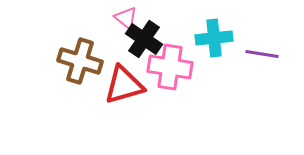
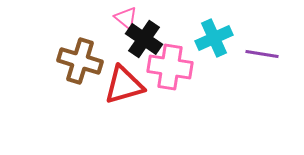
cyan cross: rotated 18 degrees counterclockwise
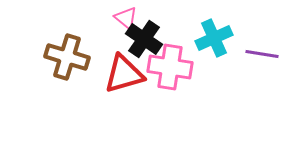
brown cross: moved 13 px left, 4 px up
red triangle: moved 11 px up
